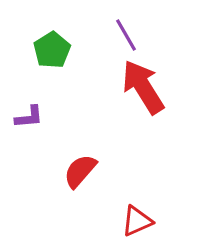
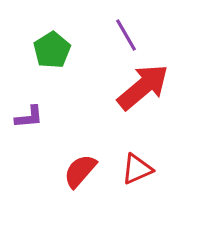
red arrow: rotated 82 degrees clockwise
red triangle: moved 52 px up
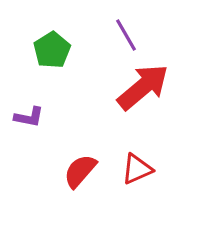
purple L-shape: rotated 16 degrees clockwise
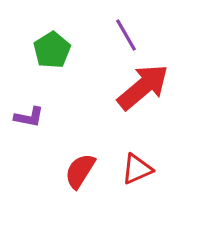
red semicircle: rotated 9 degrees counterclockwise
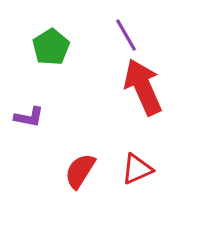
green pentagon: moved 1 px left, 3 px up
red arrow: rotated 74 degrees counterclockwise
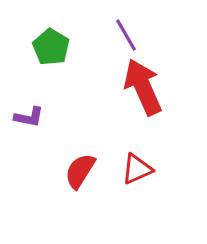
green pentagon: rotated 9 degrees counterclockwise
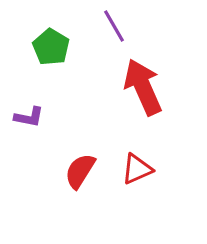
purple line: moved 12 px left, 9 px up
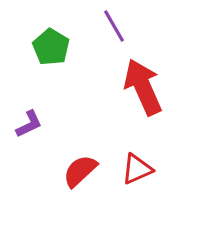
purple L-shape: moved 7 px down; rotated 36 degrees counterclockwise
red semicircle: rotated 15 degrees clockwise
